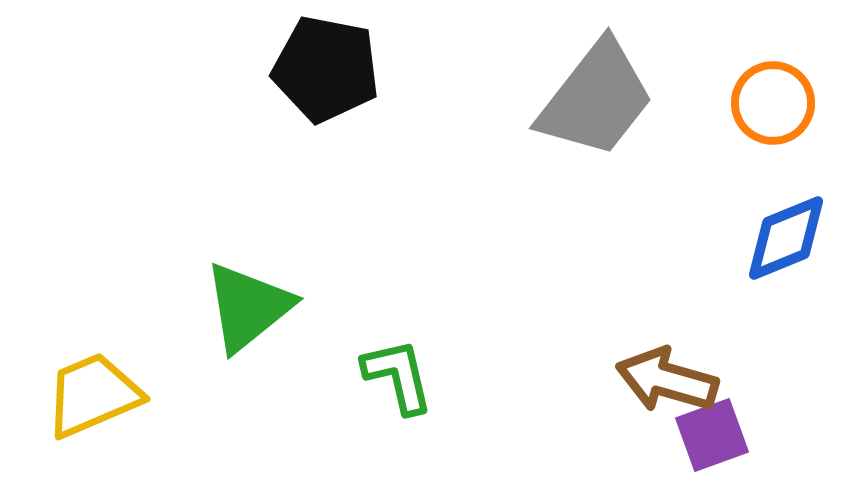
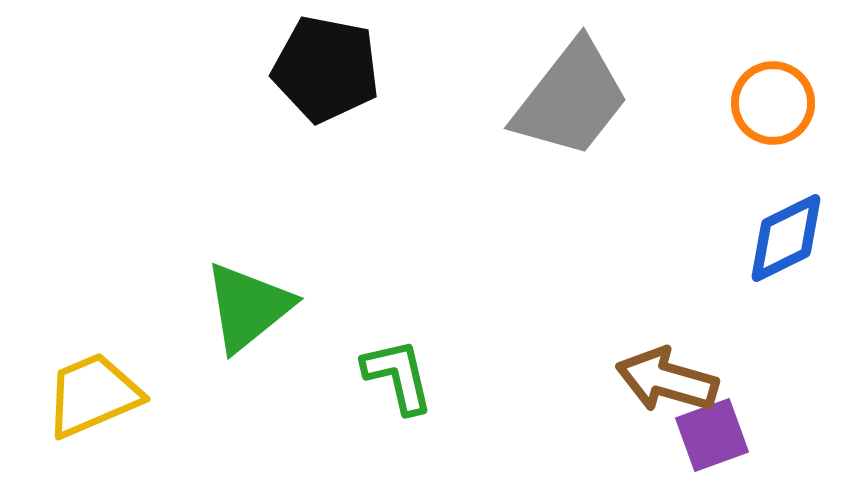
gray trapezoid: moved 25 px left
blue diamond: rotated 4 degrees counterclockwise
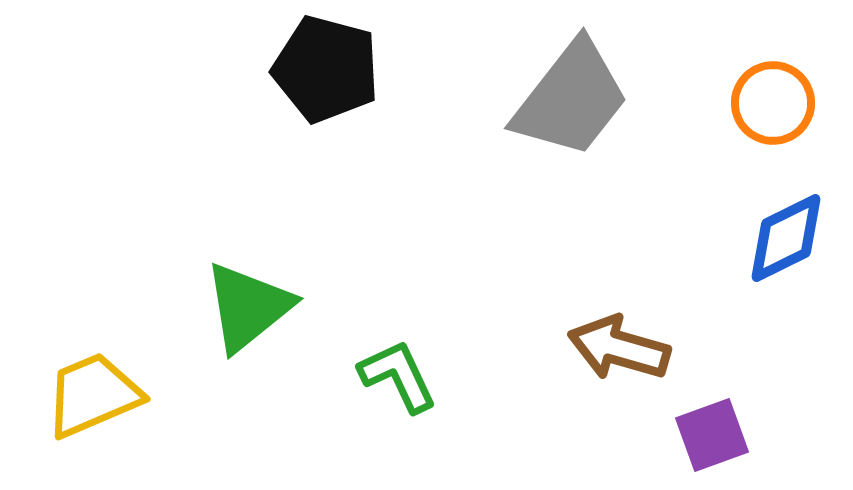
black pentagon: rotated 4 degrees clockwise
green L-shape: rotated 12 degrees counterclockwise
brown arrow: moved 48 px left, 32 px up
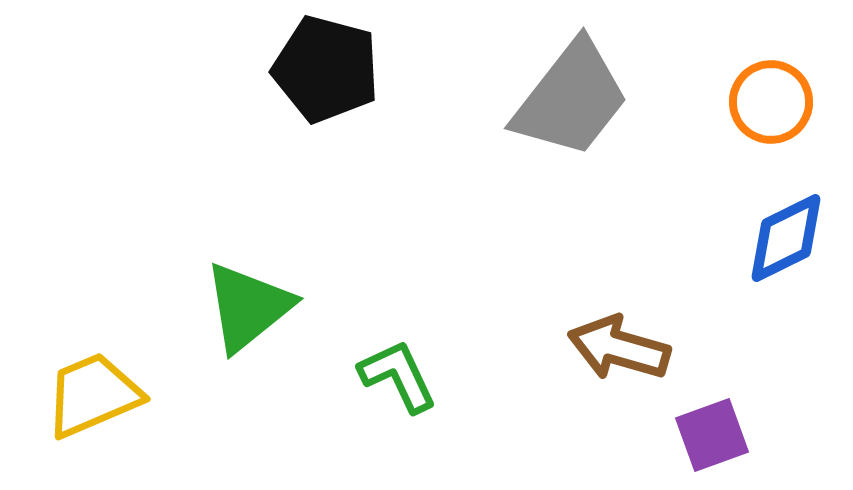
orange circle: moved 2 px left, 1 px up
